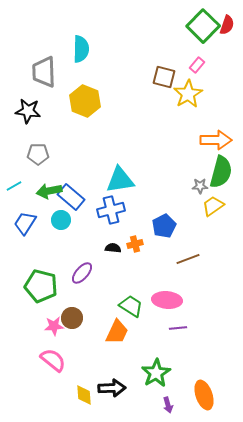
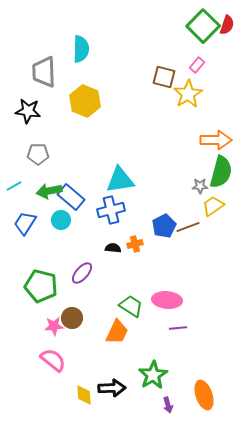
brown line: moved 32 px up
green star: moved 3 px left, 2 px down
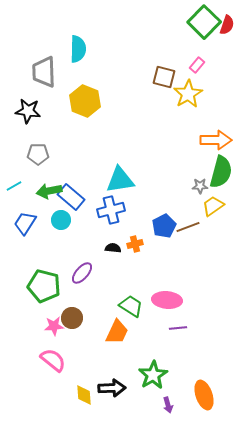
green square: moved 1 px right, 4 px up
cyan semicircle: moved 3 px left
green pentagon: moved 3 px right
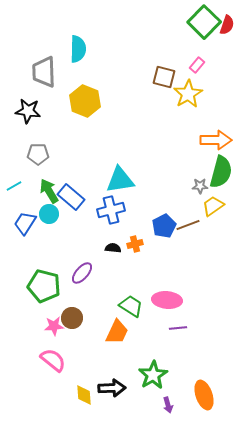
green arrow: rotated 70 degrees clockwise
cyan circle: moved 12 px left, 6 px up
brown line: moved 2 px up
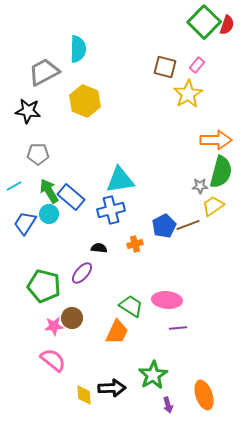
gray trapezoid: rotated 64 degrees clockwise
brown square: moved 1 px right, 10 px up
black semicircle: moved 14 px left
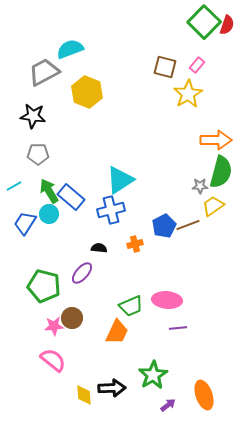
cyan semicircle: moved 8 px left; rotated 112 degrees counterclockwise
yellow hexagon: moved 2 px right, 9 px up
black star: moved 5 px right, 5 px down
cyan triangle: rotated 24 degrees counterclockwise
green trapezoid: rotated 125 degrees clockwise
purple arrow: rotated 112 degrees counterclockwise
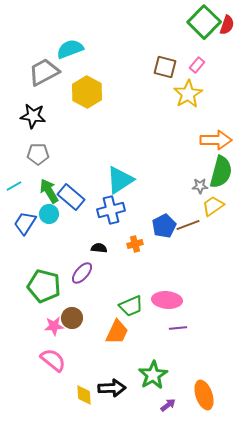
yellow hexagon: rotated 8 degrees clockwise
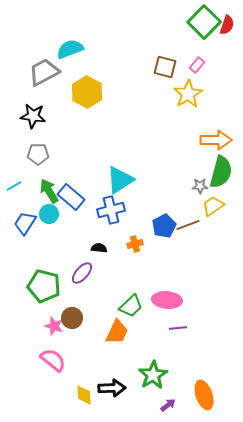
green trapezoid: rotated 20 degrees counterclockwise
pink star: rotated 24 degrees clockwise
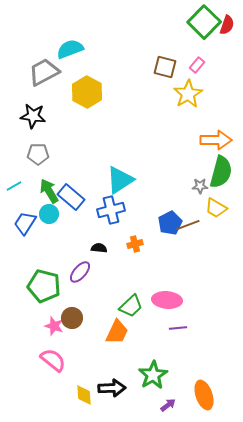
yellow trapezoid: moved 3 px right, 2 px down; rotated 115 degrees counterclockwise
blue pentagon: moved 6 px right, 3 px up
purple ellipse: moved 2 px left, 1 px up
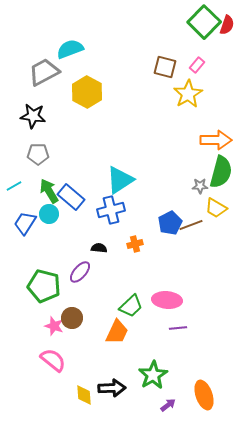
brown line: moved 3 px right
